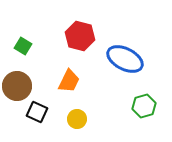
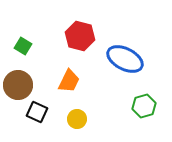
brown circle: moved 1 px right, 1 px up
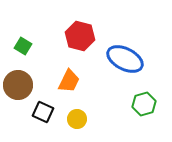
green hexagon: moved 2 px up
black square: moved 6 px right
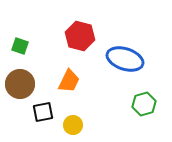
green square: moved 3 px left; rotated 12 degrees counterclockwise
blue ellipse: rotated 9 degrees counterclockwise
brown circle: moved 2 px right, 1 px up
black square: rotated 35 degrees counterclockwise
yellow circle: moved 4 px left, 6 px down
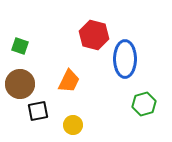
red hexagon: moved 14 px right, 1 px up
blue ellipse: rotated 72 degrees clockwise
black square: moved 5 px left, 1 px up
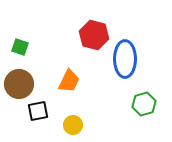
green square: moved 1 px down
brown circle: moved 1 px left
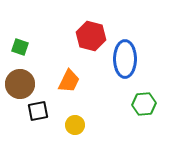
red hexagon: moved 3 px left, 1 px down
brown circle: moved 1 px right
green hexagon: rotated 10 degrees clockwise
yellow circle: moved 2 px right
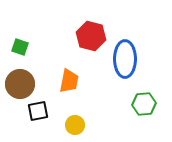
orange trapezoid: rotated 15 degrees counterclockwise
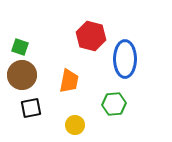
brown circle: moved 2 px right, 9 px up
green hexagon: moved 30 px left
black square: moved 7 px left, 3 px up
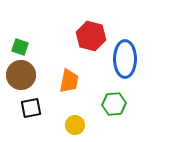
brown circle: moved 1 px left
